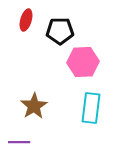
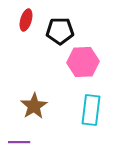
cyan rectangle: moved 2 px down
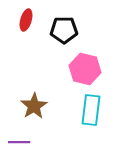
black pentagon: moved 4 px right, 1 px up
pink hexagon: moved 2 px right, 7 px down; rotated 16 degrees clockwise
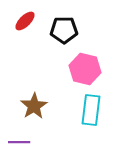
red ellipse: moved 1 px left, 1 px down; rotated 30 degrees clockwise
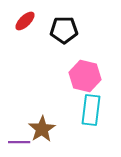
pink hexagon: moved 7 px down
brown star: moved 8 px right, 23 px down
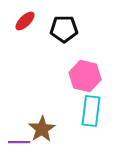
black pentagon: moved 1 px up
cyan rectangle: moved 1 px down
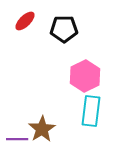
pink hexagon: rotated 20 degrees clockwise
purple line: moved 2 px left, 3 px up
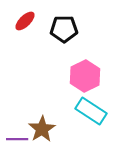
cyan rectangle: rotated 64 degrees counterclockwise
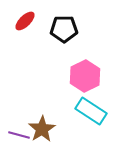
purple line: moved 2 px right, 4 px up; rotated 15 degrees clockwise
